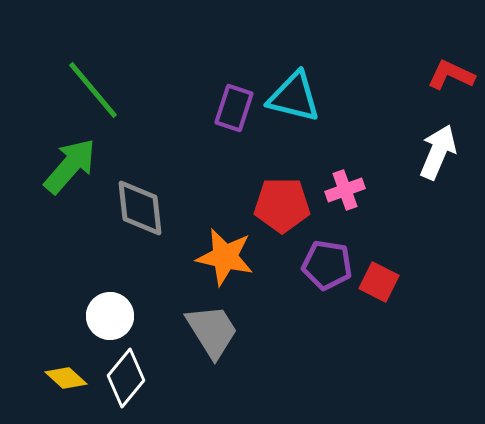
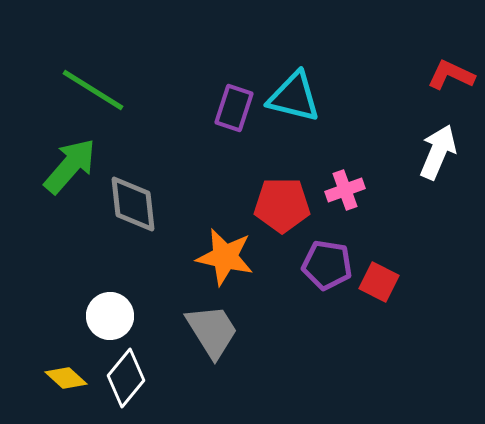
green line: rotated 18 degrees counterclockwise
gray diamond: moved 7 px left, 4 px up
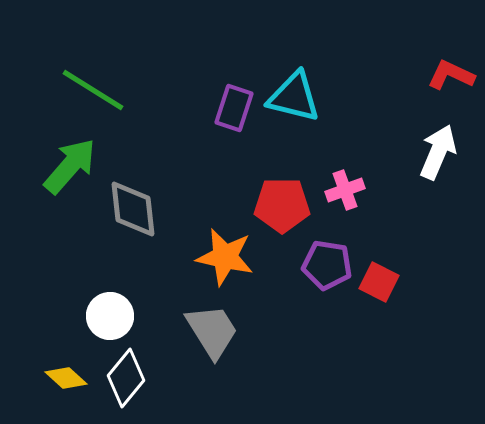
gray diamond: moved 5 px down
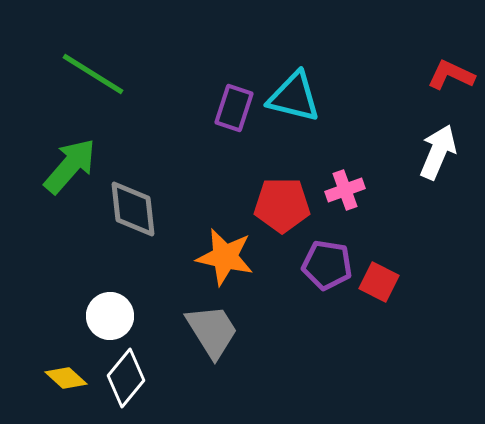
green line: moved 16 px up
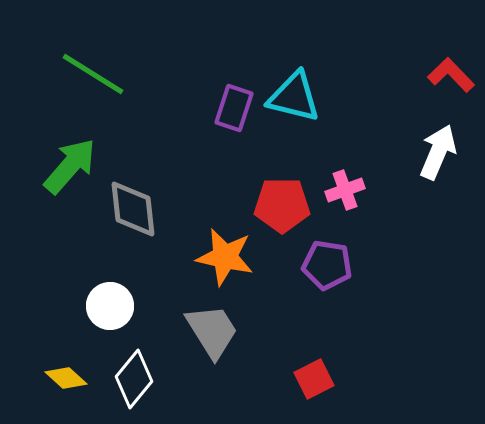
red L-shape: rotated 21 degrees clockwise
red square: moved 65 px left, 97 px down; rotated 36 degrees clockwise
white circle: moved 10 px up
white diamond: moved 8 px right, 1 px down
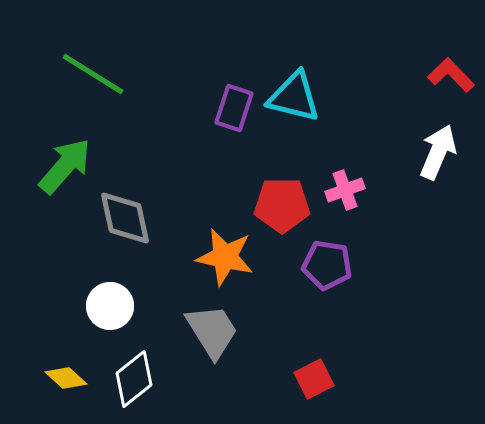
green arrow: moved 5 px left
gray diamond: moved 8 px left, 9 px down; rotated 6 degrees counterclockwise
white diamond: rotated 12 degrees clockwise
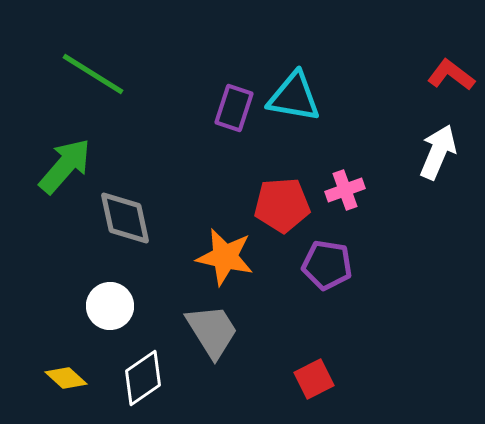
red L-shape: rotated 9 degrees counterclockwise
cyan triangle: rotated 4 degrees counterclockwise
red pentagon: rotated 4 degrees counterclockwise
white diamond: moved 9 px right, 1 px up; rotated 4 degrees clockwise
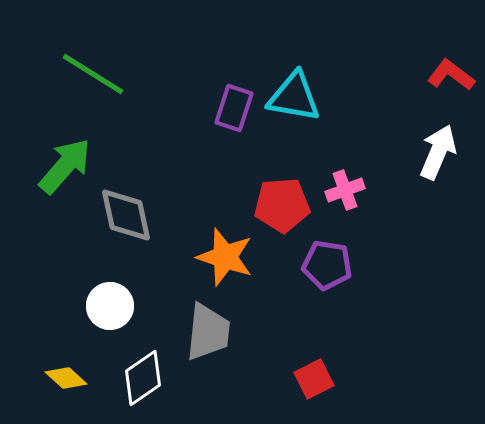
gray diamond: moved 1 px right, 3 px up
orange star: rotated 6 degrees clockwise
gray trapezoid: moved 4 px left, 1 px down; rotated 38 degrees clockwise
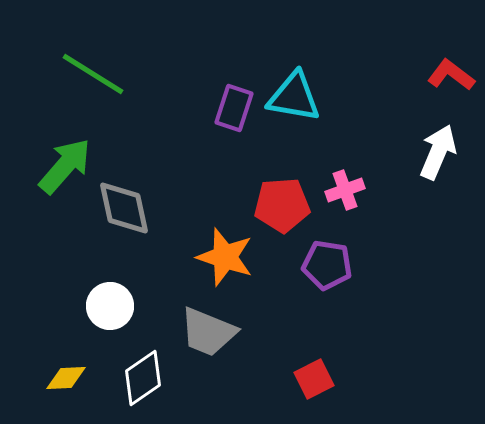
gray diamond: moved 2 px left, 7 px up
gray trapezoid: rotated 106 degrees clockwise
yellow diamond: rotated 45 degrees counterclockwise
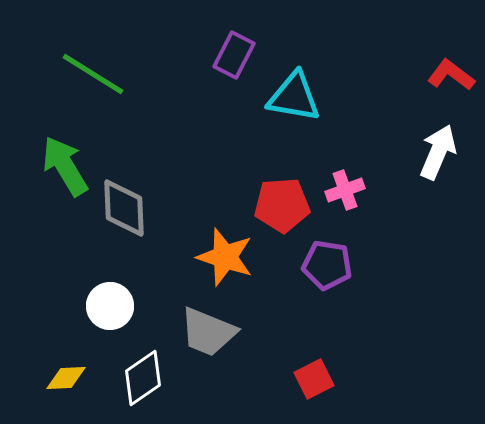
purple rectangle: moved 53 px up; rotated 9 degrees clockwise
green arrow: rotated 72 degrees counterclockwise
gray diamond: rotated 10 degrees clockwise
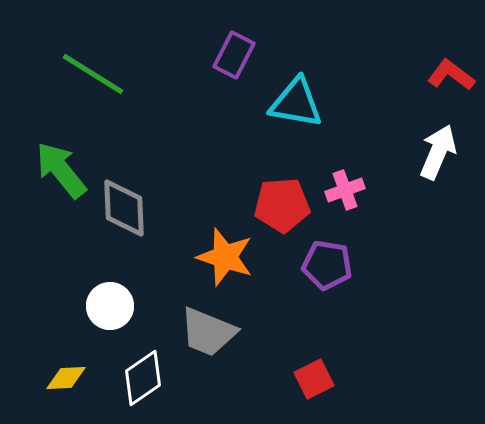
cyan triangle: moved 2 px right, 6 px down
green arrow: moved 4 px left, 4 px down; rotated 8 degrees counterclockwise
